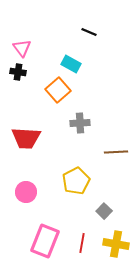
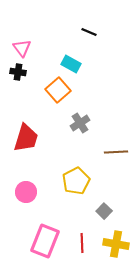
gray cross: rotated 30 degrees counterclockwise
red trapezoid: rotated 76 degrees counterclockwise
red line: rotated 12 degrees counterclockwise
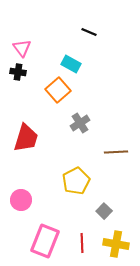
pink circle: moved 5 px left, 8 px down
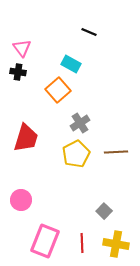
yellow pentagon: moved 27 px up
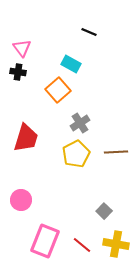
red line: moved 2 px down; rotated 48 degrees counterclockwise
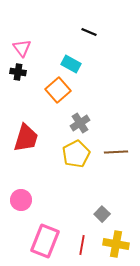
gray square: moved 2 px left, 3 px down
red line: rotated 60 degrees clockwise
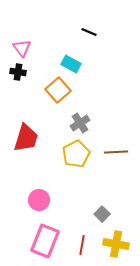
pink circle: moved 18 px right
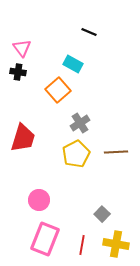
cyan rectangle: moved 2 px right
red trapezoid: moved 3 px left
pink rectangle: moved 2 px up
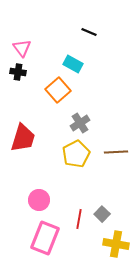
pink rectangle: moved 1 px up
red line: moved 3 px left, 26 px up
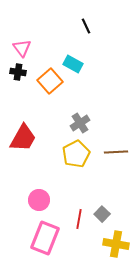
black line: moved 3 px left, 6 px up; rotated 42 degrees clockwise
orange square: moved 8 px left, 9 px up
red trapezoid: rotated 12 degrees clockwise
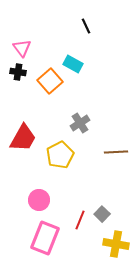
yellow pentagon: moved 16 px left, 1 px down
red line: moved 1 px right, 1 px down; rotated 12 degrees clockwise
